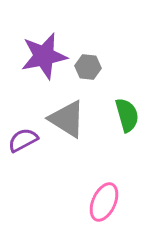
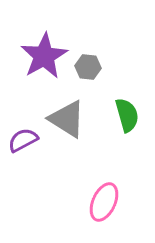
purple star: rotated 18 degrees counterclockwise
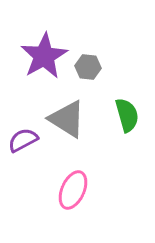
pink ellipse: moved 31 px left, 12 px up
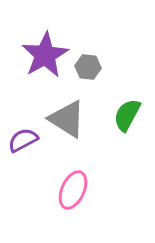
purple star: moved 1 px right, 1 px up
green semicircle: rotated 136 degrees counterclockwise
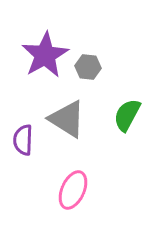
purple semicircle: rotated 60 degrees counterclockwise
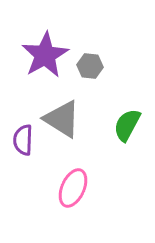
gray hexagon: moved 2 px right, 1 px up
green semicircle: moved 10 px down
gray triangle: moved 5 px left
pink ellipse: moved 2 px up
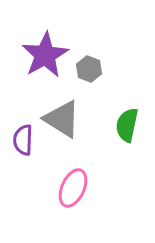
gray hexagon: moved 1 px left, 3 px down; rotated 15 degrees clockwise
green semicircle: rotated 16 degrees counterclockwise
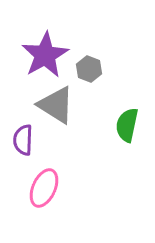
gray triangle: moved 6 px left, 14 px up
pink ellipse: moved 29 px left
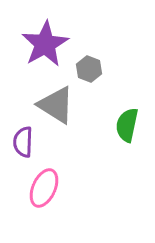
purple star: moved 11 px up
purple semicircle: moved 2 px down
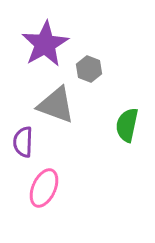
gray triangle: rotated 12 degrees counterclockwise
